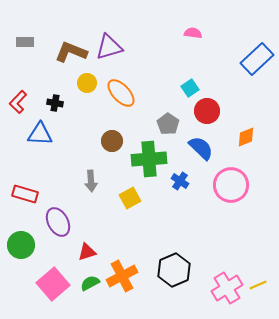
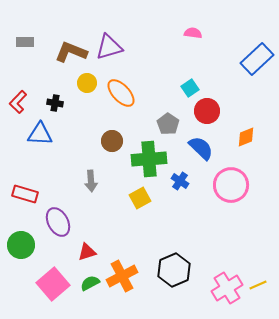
yellow square: moved 10 px right
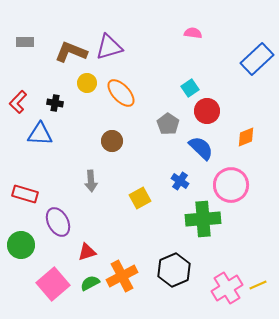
green cross: moved 54 px right, 60 px down
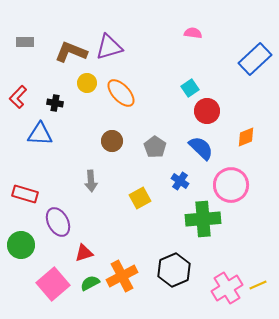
blue rectangle: moved 2 px left
red L-shape: moved 5 px up
gray pentagon: moved 13 px left, 23 px down
red triangle: moved 3 px left, 1 px down
